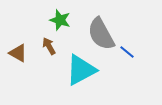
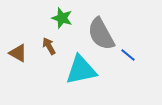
green star: moved 2 px right, 2 px up
blue line: moved 1 px right, 3 px down
cyan triangle: rotated 16 degrees clockwise
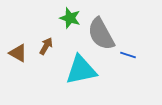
green star: moved 8 px right
brown arrow: moved 3 px left; rotated 60 degrees clockwise
blue line: rotated 21 degrees counterclockwise
